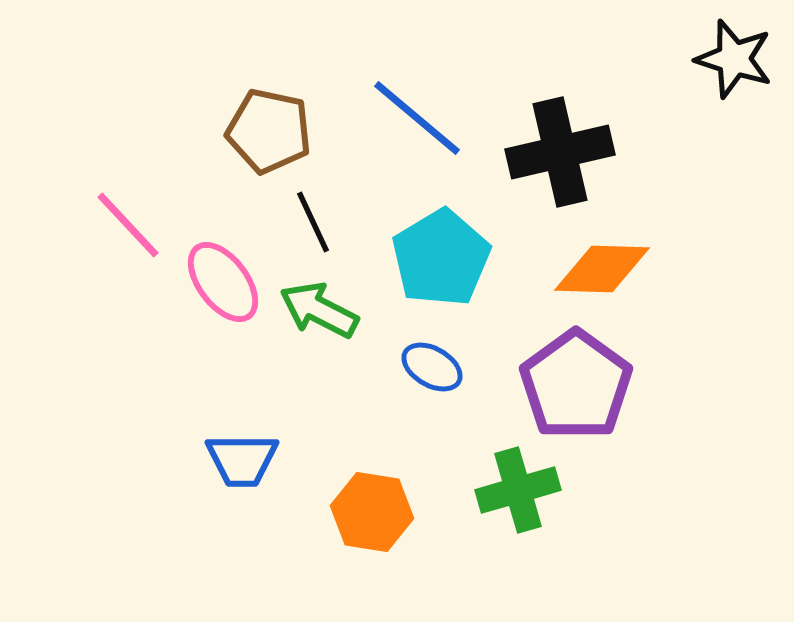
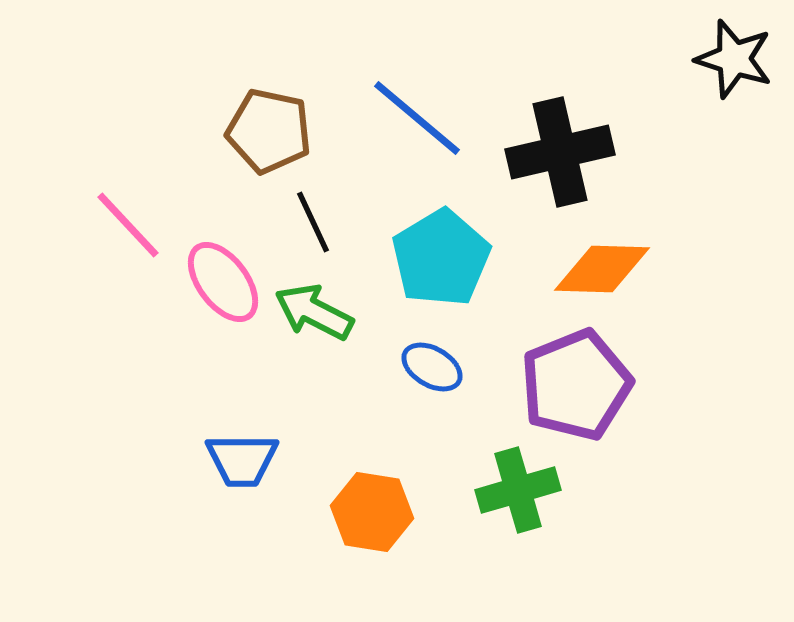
green arrow: moved 5 px left, 2 px down
purple pentagon: rotated 14 degrees clockwise
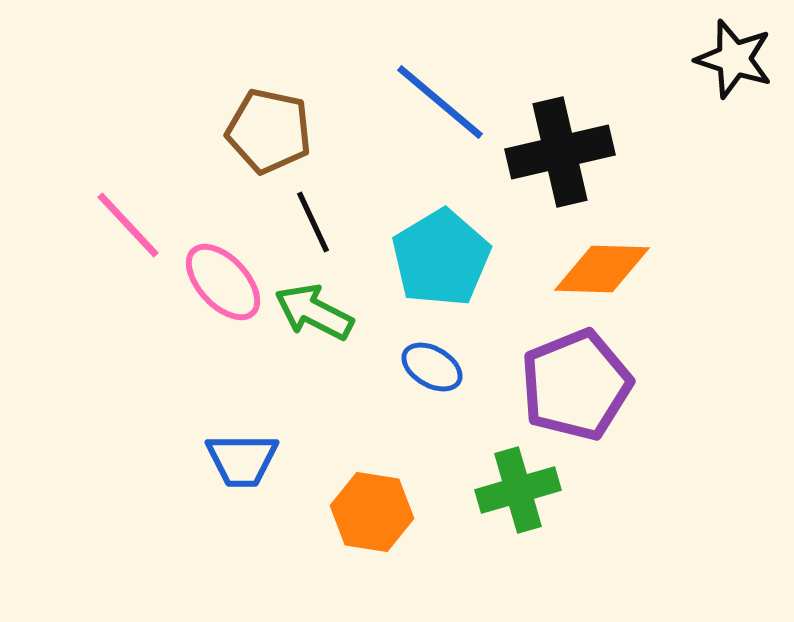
blue line: moved 23 px right, 16 px up
pink ellipse: rotated 6 degrees counterclockwise
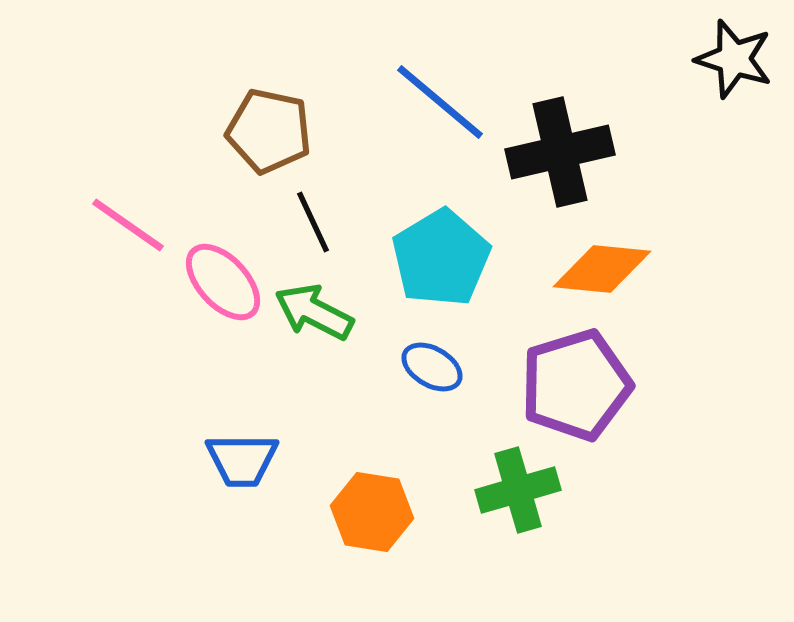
pink line: rotated 12 degrees counterclockwise
orange diamond: rotated 4 degrees clockwise
purple pentagon: rotated 5 degrees clockwise
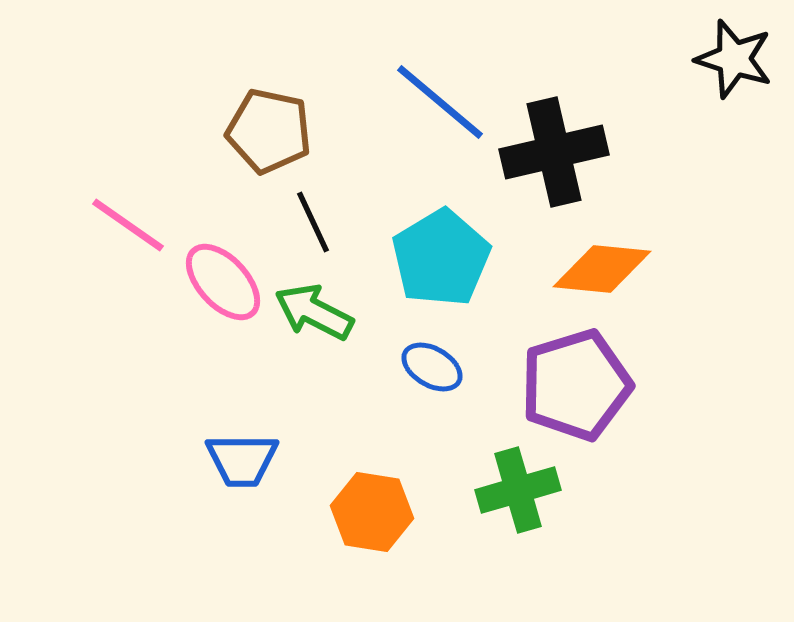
black cross: moved 6 px left
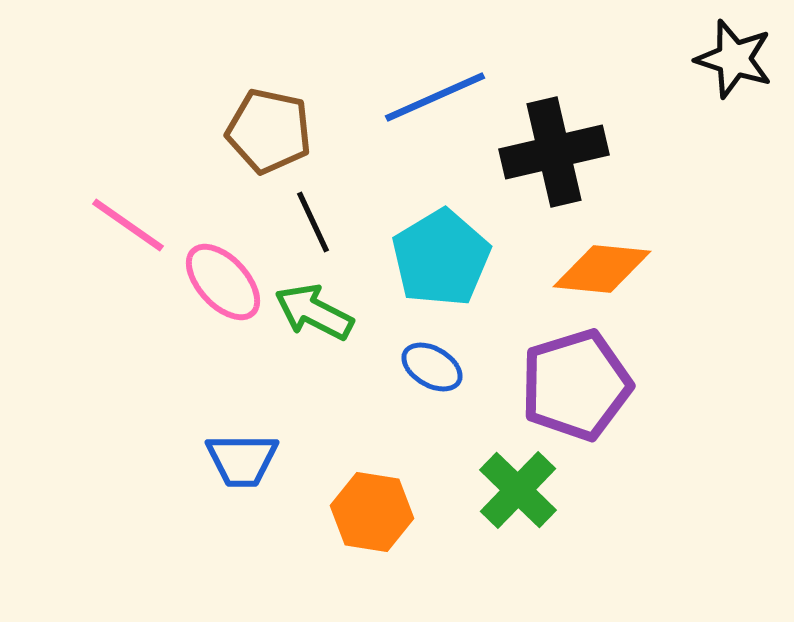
blue line: moved 5 px left, 5 px up; rotated 64 degrees counterclockwise
green cross: rotated 30 degrees counterclockwise
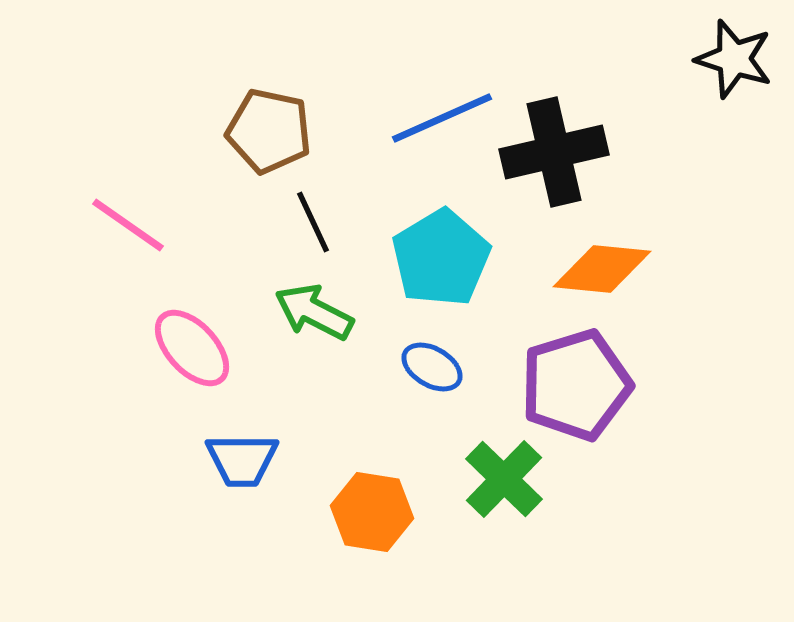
blue line: moved 7 px right, 21 px down
pink ellipse: moved 31 px left, 66 px down
green cross: moved 14 px left, 11 px up
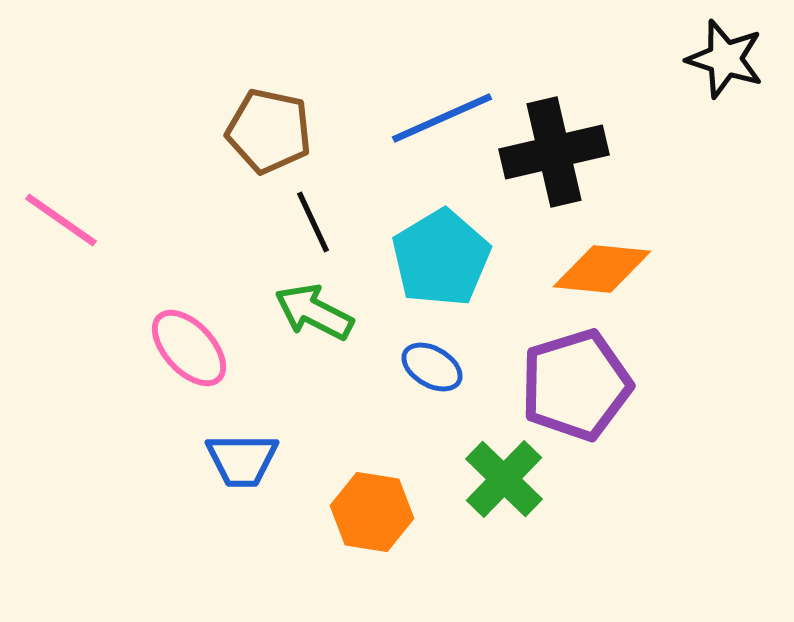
black star: moved 9 px left
pink line: moved 67 px left, 5 px up
pink ellipse: moved 3 px left
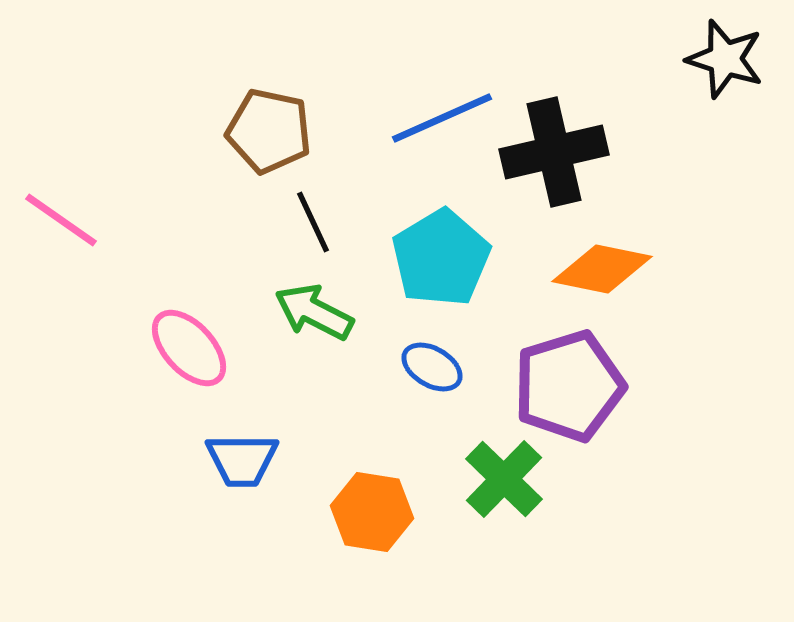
orange diamond: rotated 6 degrees clockwise
purple pentagon: moved 7 px left, 1 px down
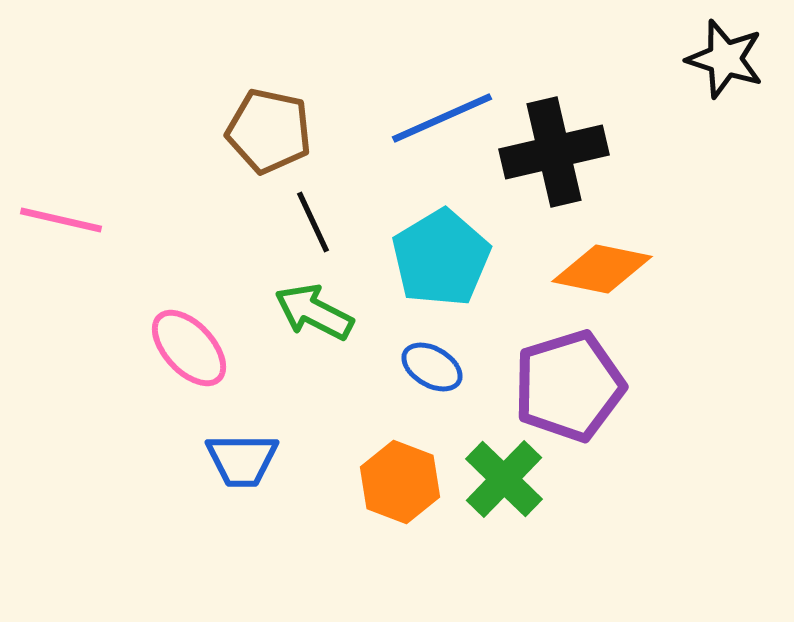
pink line: rotated 22 degrees counterclockwise
orange hexagon: moved 28 px right, 30 px up; rotated 12 degrees clockwise
